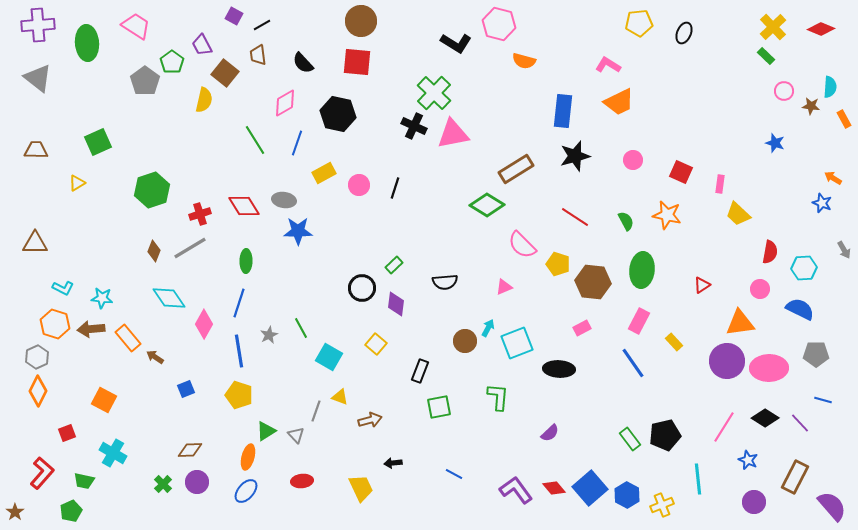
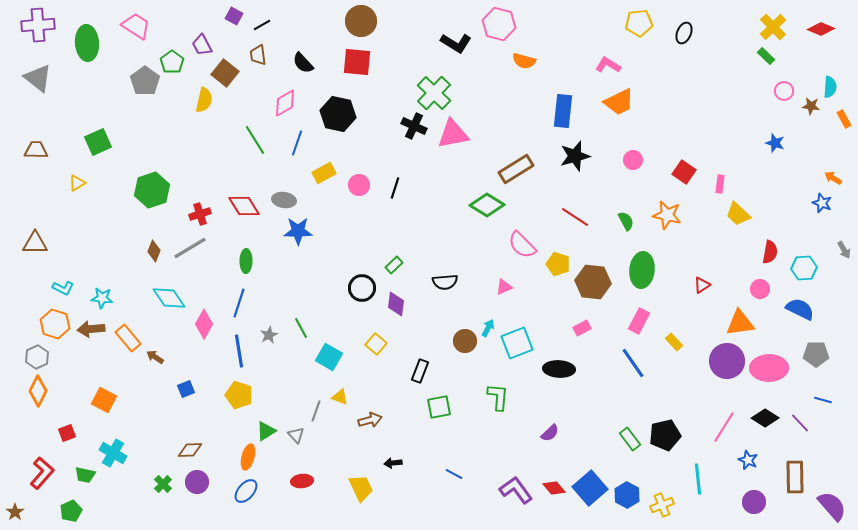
red square at (681, 172): moved 3 px right; rotated 10 degrees clockwise
brown rectangle at (795, 477): rotated 28 degrees counterclockwise
green trapezoid at (84, 481): moved 1 px right, 6 px up
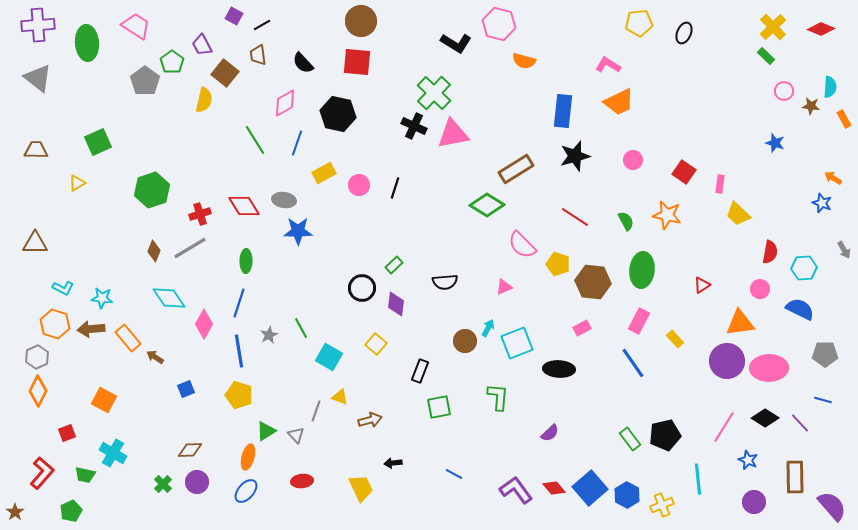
yellow rectangle at (674, 342): moved 1 px right, 3 px up
gray pentagon at (816, 354): moved 9 px right
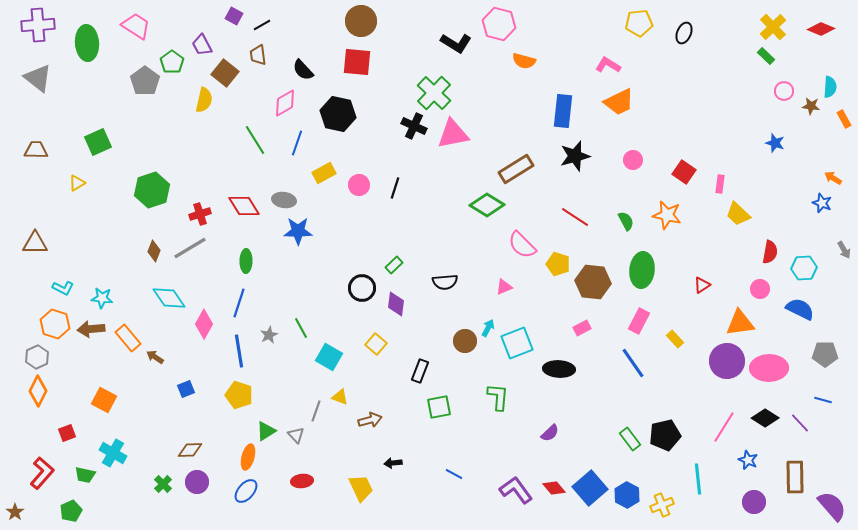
black semicircle at (303, 63): moved 7 px down
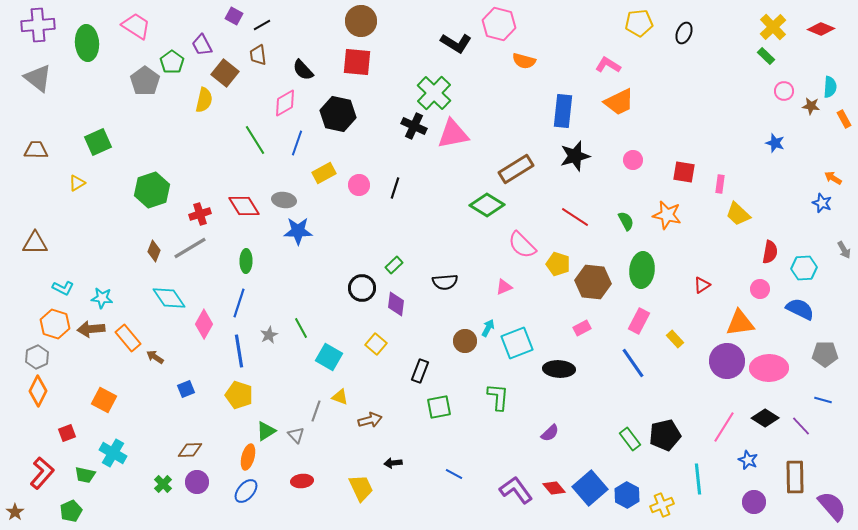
red square at (684, 172): rotated 25 degrees counterclockwise
purple line at (800, 423): moved 1 px right, 3 px down
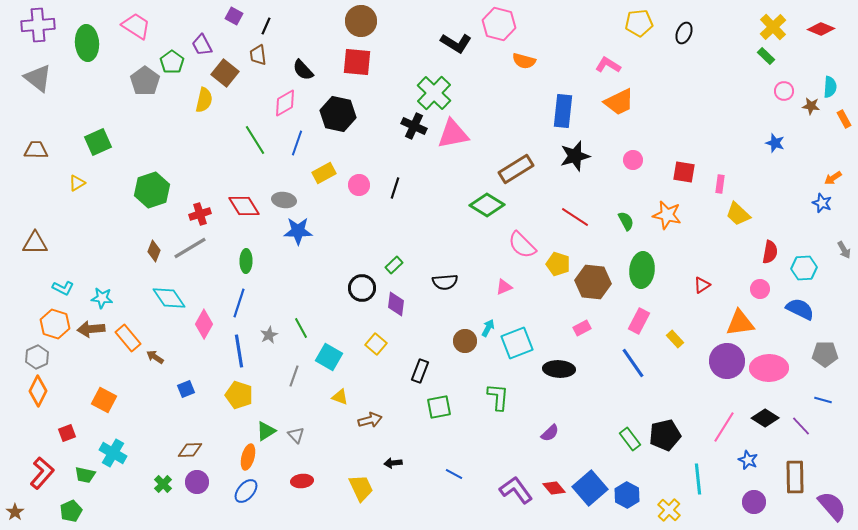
black line at (262, 25): moved 4 px right, 1 px down; rotated 36 degrees counterclockwise
orange arrow at (833, 178): rotated 66 degrees counterclockwise
gray line at (316, 411): moved 22 px left, 35 px up
yellow cross at (662, 505): moved 7 px right, 5 px down; rotated 25 degrees counterclockwise
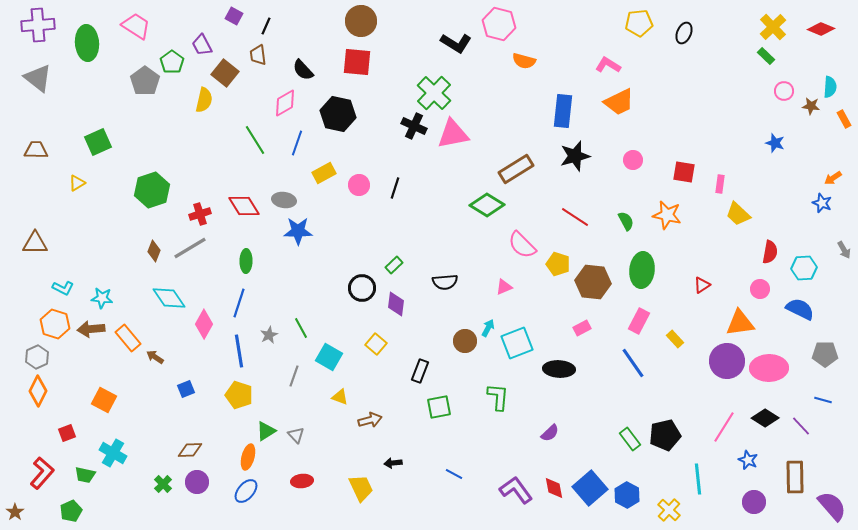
red diamond at (554, 488): rotated 30 degrees clockwise
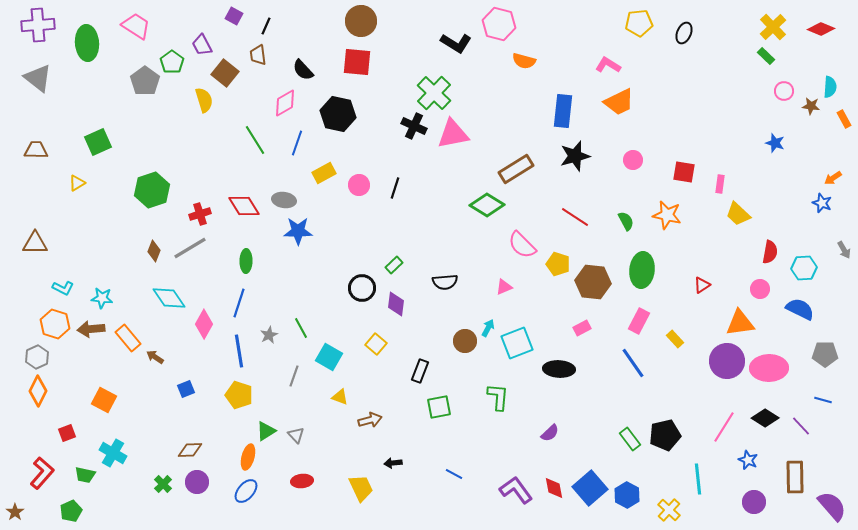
yellow semicircle at (204, 100): rotated 30 degrees counterclockwise
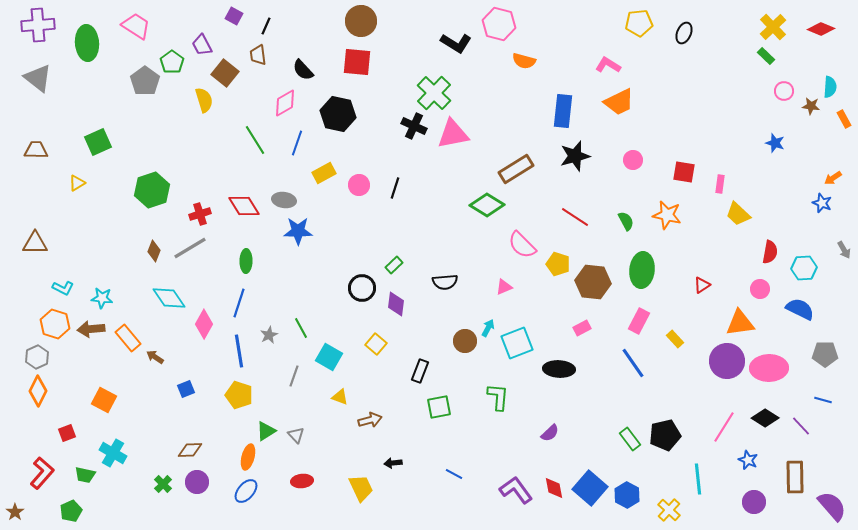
blue square at (590, 488): rotated 8 degrees counterclockwise
